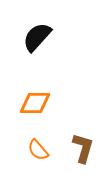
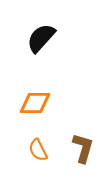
black semicircle: moved 4 px right, 1 px down
orange semicircle: rotated 15 degrees clockwise
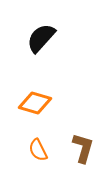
orange diamond: rotated 16 degrees clockwise
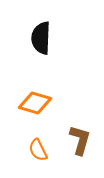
black semicircle: rotated 40 degrees counterclockwise
brown L-shape: moved 3 px left, 8 px up
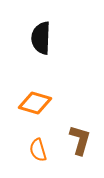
orange semicircle: rotated 10 degrees clockwise
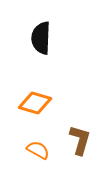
orange semicircle: rotated 135 degrees clockwise
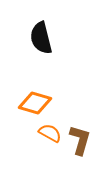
black semicircle: rotated 16 degrees counterclockwise
orange semicircle: moved 12 px right, 17 px up
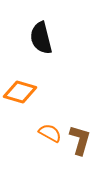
orange diamond: moved 15 px left, 11 px up
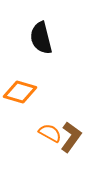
brown L-shape: moved 9 px left, 3 px up; rotated 20 degrees clockwise
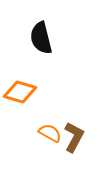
brown L-shape: moved 3 px right; rotated 8 degrees counterclockwise
